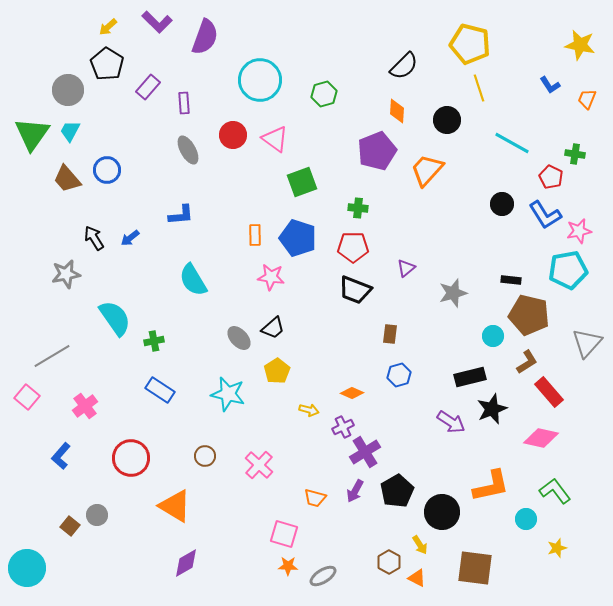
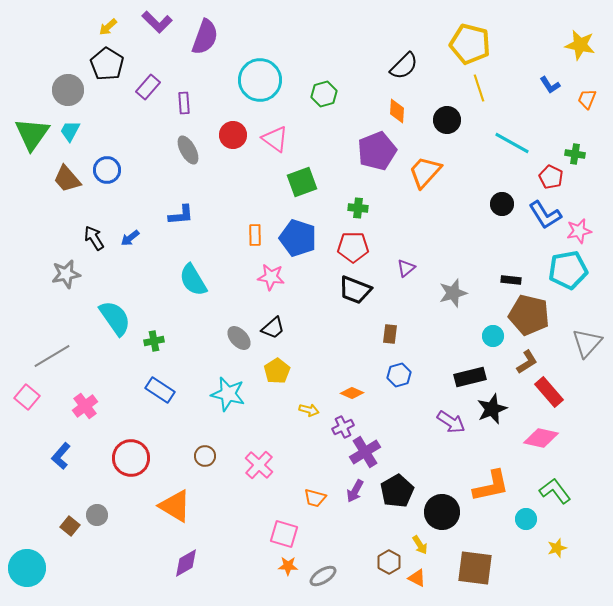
orange trapezoid at (427, 170): moved 2 px left, 2 px down
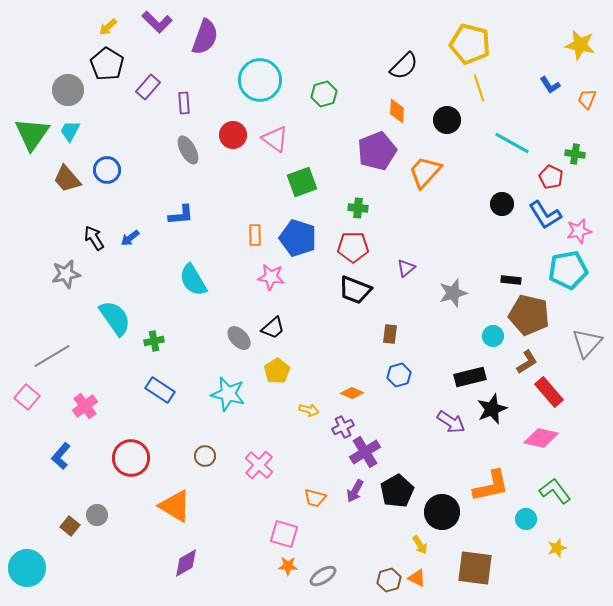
brown hexagon at (389, 562): moved 18 px down; rotated 15 degrees clockwise
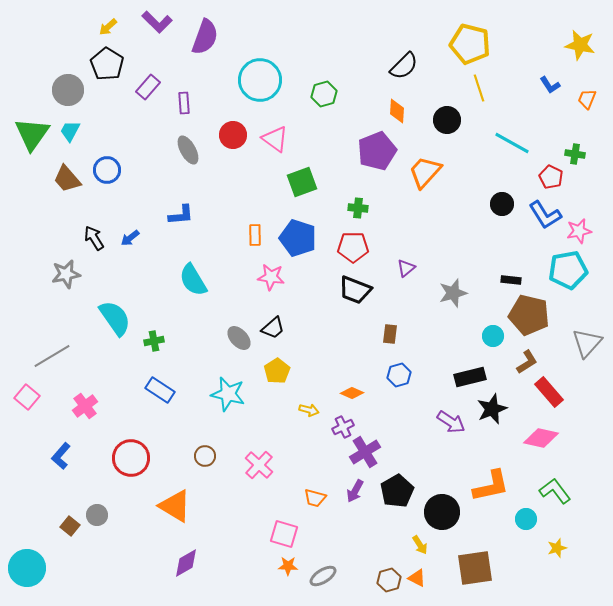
brown square at (475, 568): rotated 15 degrees counterclockwise
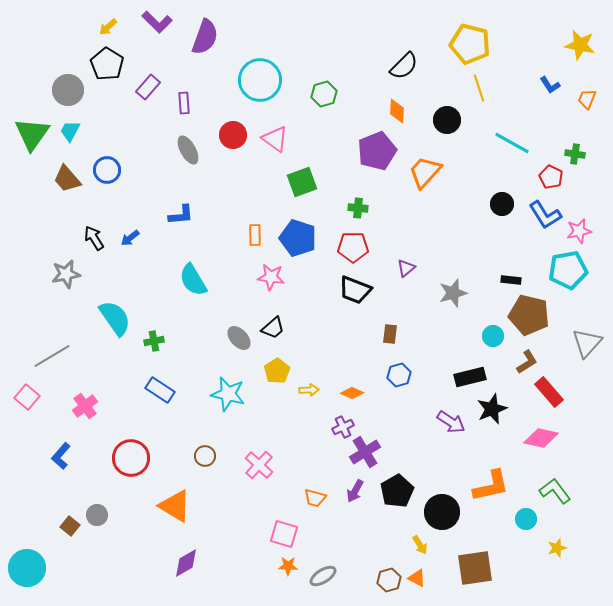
yellow arrow at (309, 410): moved 20 px up; rotated 18 degrees counterclockwise
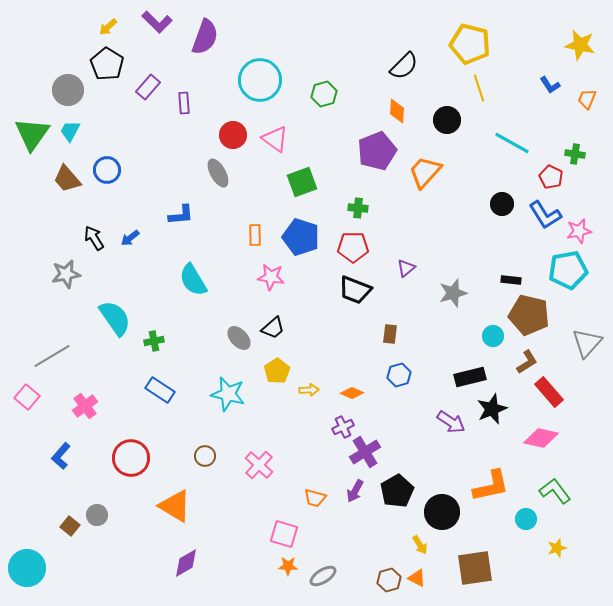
gray ellipse at (188, 150): moved 30 px right, 23 px down
blue pentagon at (298, 238): moved 3 px right, 1 px up
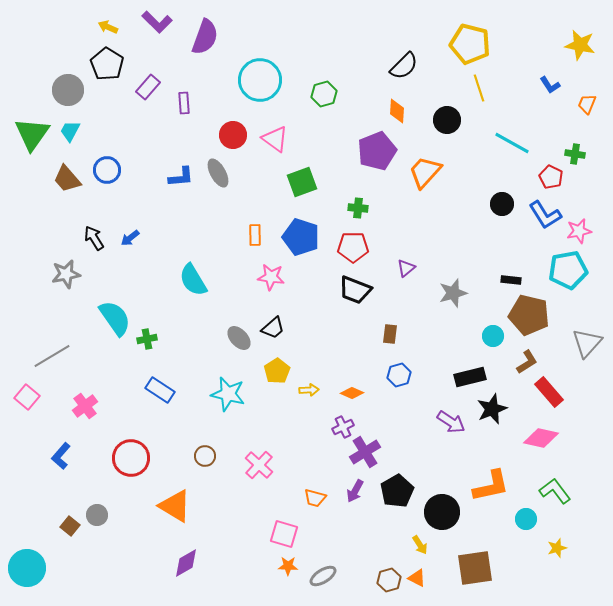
yellow arrow at (108, 27): rotated 66 degrees clockwise
orange trapezoid at (587, 99): moved 5 px down
blue L-shape at (181, 215): moved 38 px up
green cross at (154, 341): moved 7 px left, 2 px up
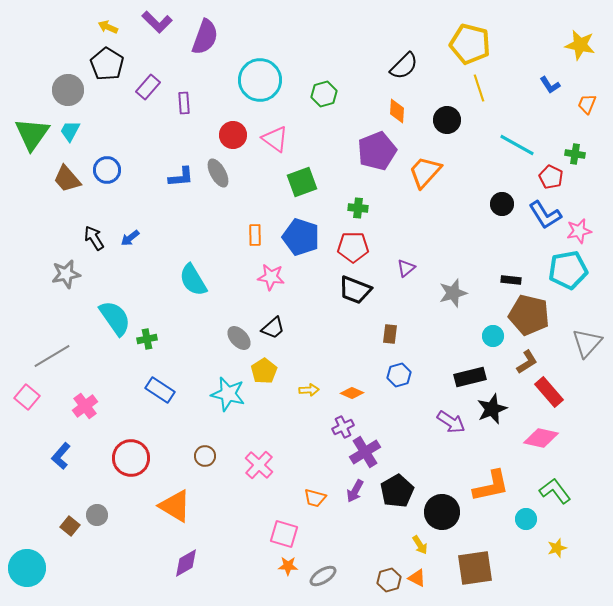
cyan line at (512, 143): moved 5 px right, 2 px down
yellow pentagon at (277, 371): moved 13 px left
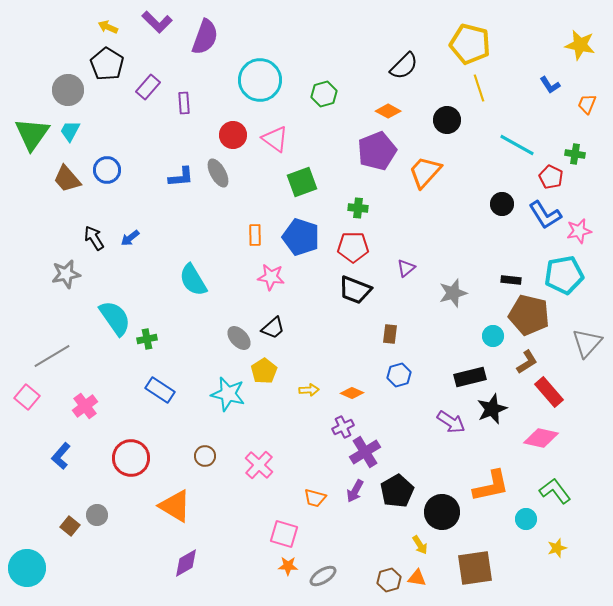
orange diamond at (397, 111): moved 9 px left; rotated 65 degrees counterclockwise
cyan pentagon at (568, 270): moved 4 px left, 5 px down
orange triangle at (417, 578): rotated 18 degrees counterclockwise
